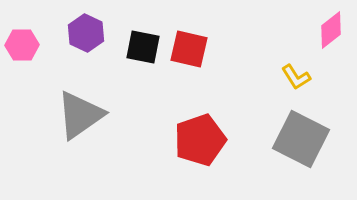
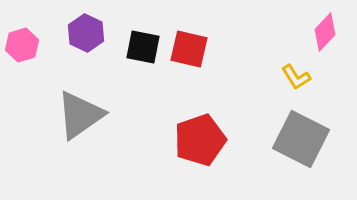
pink diamond: moved 6 px left, 2 px down; rotated 9 degrees counterclockwise
pink hexagon: rotated 16 degrees counterclockwise
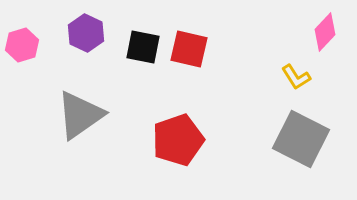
red pentagon: moved 22 px left
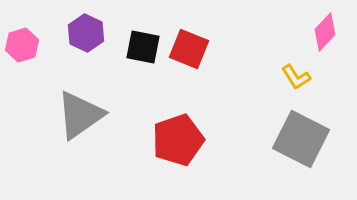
red square: rotated 9 degrees clockwise
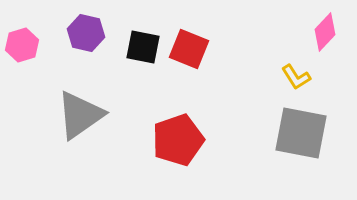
purple hexagon: rotated 12 degrees counterclockwise
gray square: moved 6 px up; rotated 16 degrees counterclockwise
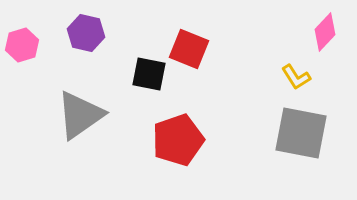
black square: moved 6 px right, 27 px down
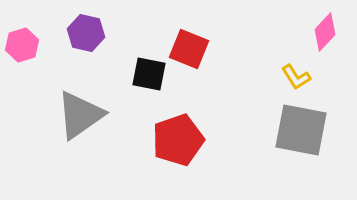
gray square: moved 3 px up
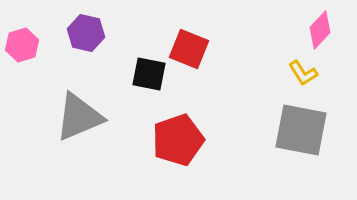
pink diamond: moved 5 px left, 2 px up
yellow L-shape: moved 7 px right, 4 px up
gray triangle: moved 1 px left, 2 px down; rotated 12 degrees clockwise
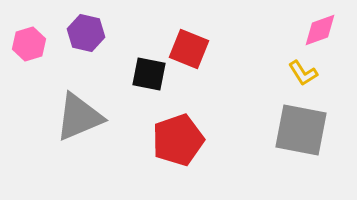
pink diamond: rotated 27 degrees clockwise
pink hexagon: moved 7 px right, 1 px up
